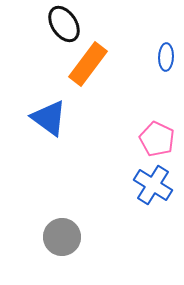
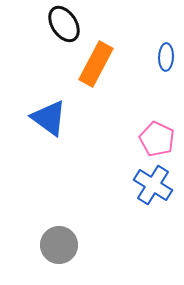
orange rectangle: moved 8 px right; rotated 9 degrees counterclockwise
gray circle: moved 3 px left, 8 px down
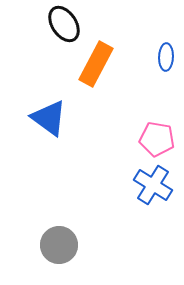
pink pentagon: rotated 16 degrees counterclockwise
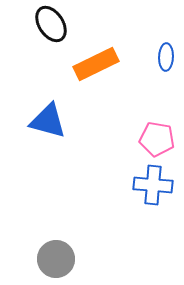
black ellipse: moved 13 px left
orange rectangle: rotated 36 degrees clockwise
blue triangle: moved 1 px left, 3 px down; rotated 21 degrees counterclockwise
blue cross: rotated 27 degrees counterclockwise
gray circle: moved 3 px left, 14 px down
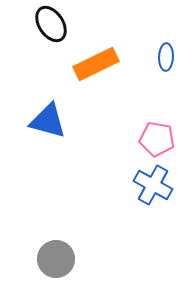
blue cross: rotated 24 degrees clockwise
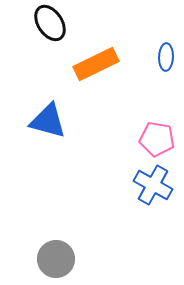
black ellipse: moved 1 px left, 1 px up
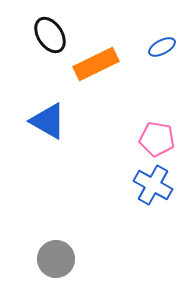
black ellipse: moved 12 px down
blue ellipse: moved 4 px left, 10 px up; rotated 60 degrees clockwise
blue triangle: rotated 15 degrees clockwise
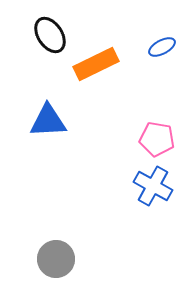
blue triangle: rotated 33 degrees counterclockwise
blue cross: moved 1 px down
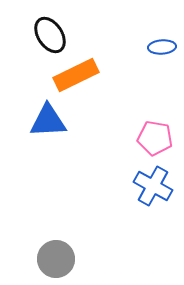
blue ellipse: rotated 24 degrees clockwise
orange rectangle: moved 20 px left, 11 px down
pink pentagon: moved 2 px left, 1 px up
